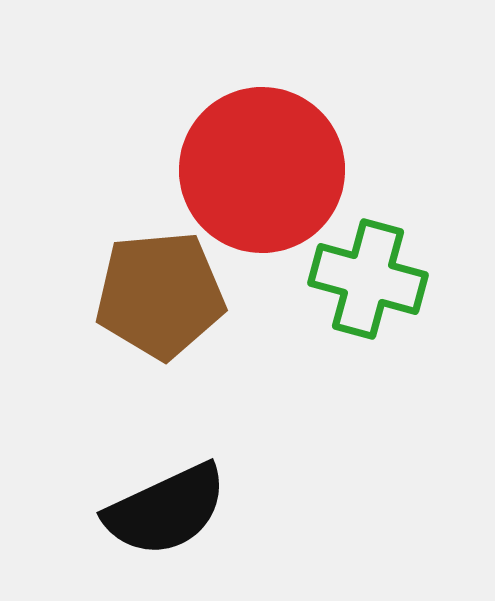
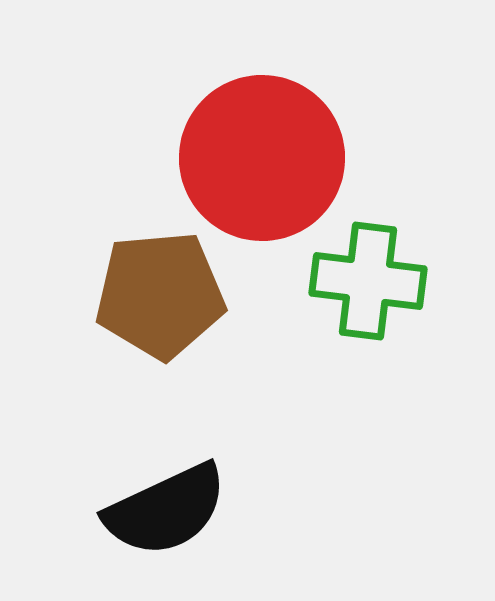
red circle: moved 12 px up
green cross: moved 2 px down; rotated 8 degrees counterclockwise
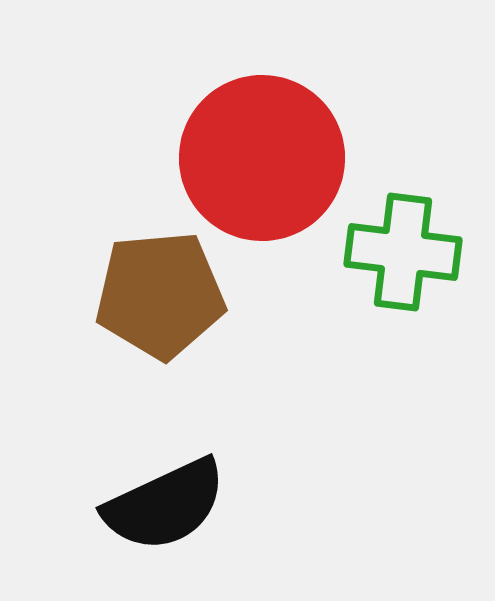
green cross: moved 35 px right, 29 px up
black semicircle: moved 1 px left, 5 px up
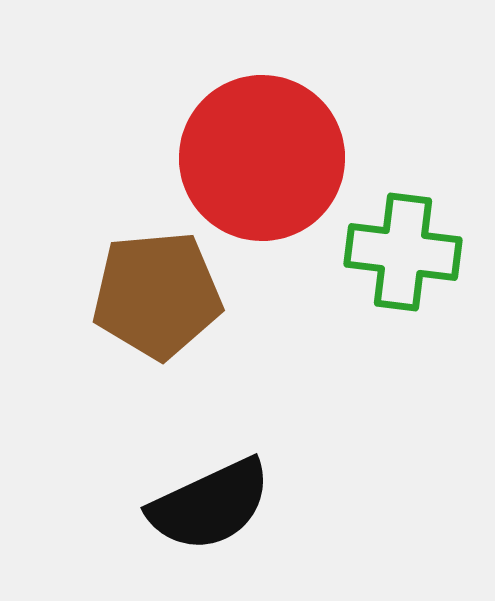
brown pentagon: moved 3 px left
black semicircle: moved 45 px right
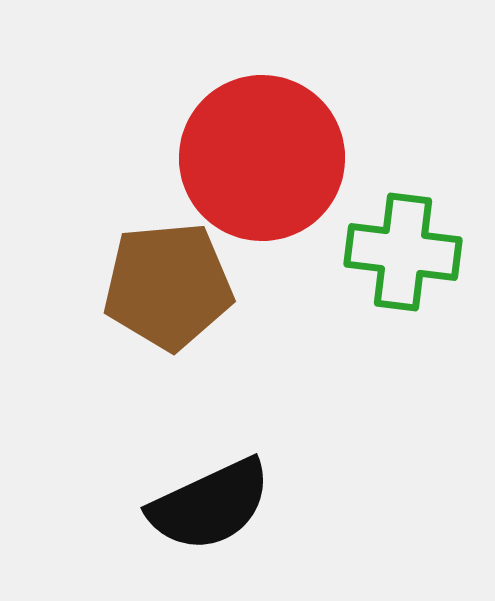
brown pentagon: moved 11 px right, 9 px up
